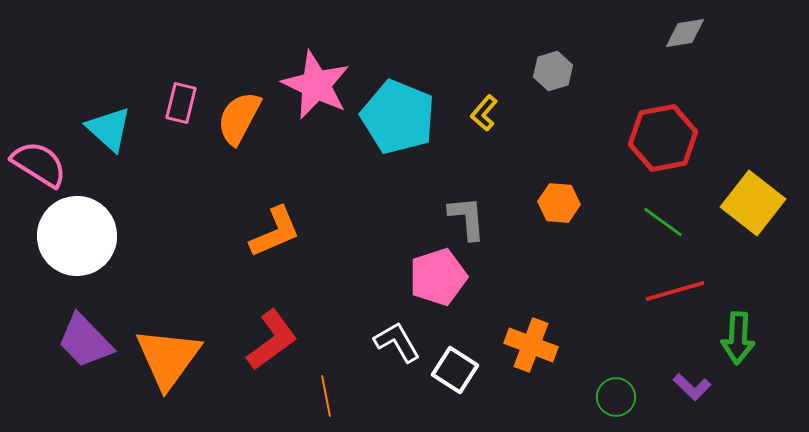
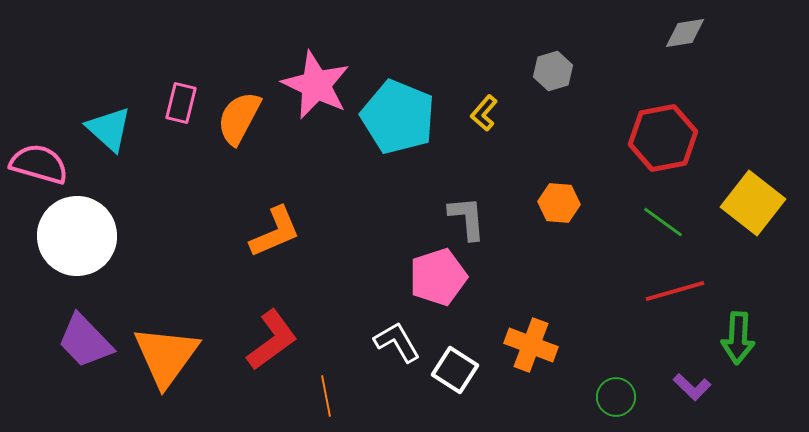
pink semicircle: rotated 16 degrees counterclockwise
orange triangle: moved 2 px left, 2 px up
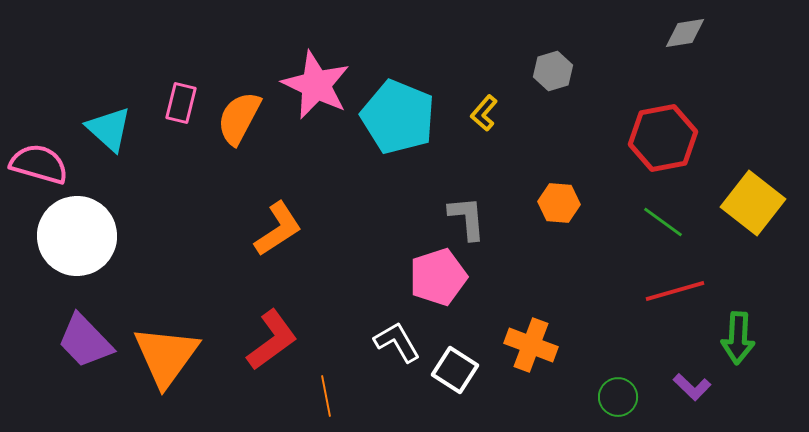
orange L-shape: moved 3 px right, 3 px up; rotated 10 degrees counterclockwise
green circle: moved 2 px right
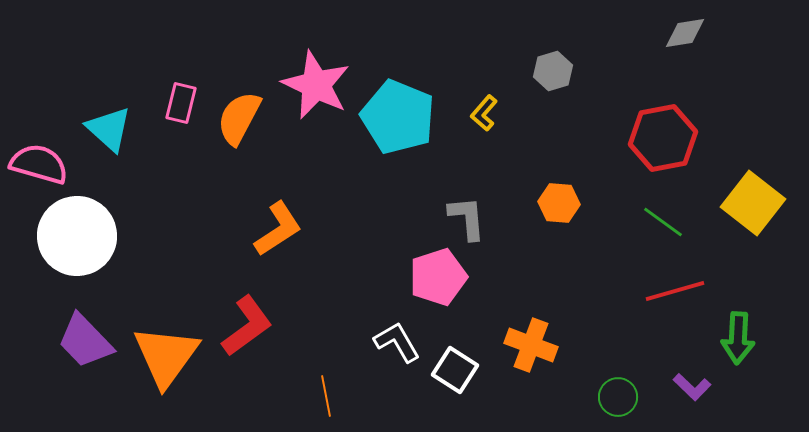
red L-shape: moved 25 px left, 14 px up
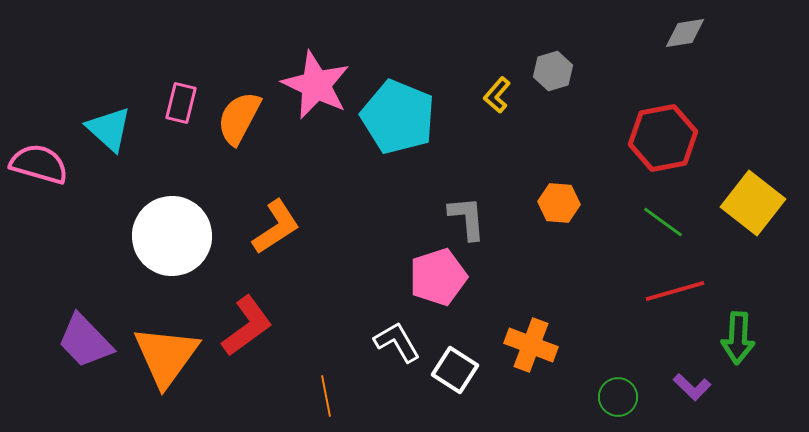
yellow L-shape: moved 13 px right, 18 px up
orange L-shape: moved 2 px left, 2 px up
white circle: moved 95 px right
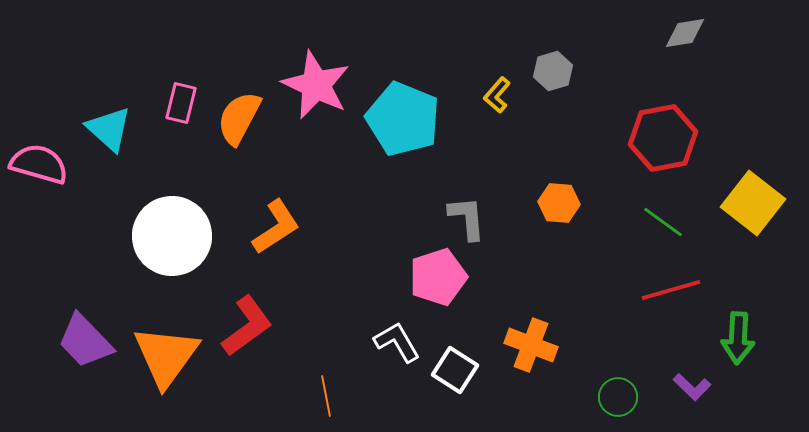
cyan pentagon: moved 5 px right, 2 px down
red line: moved 4 px left, 1 px up
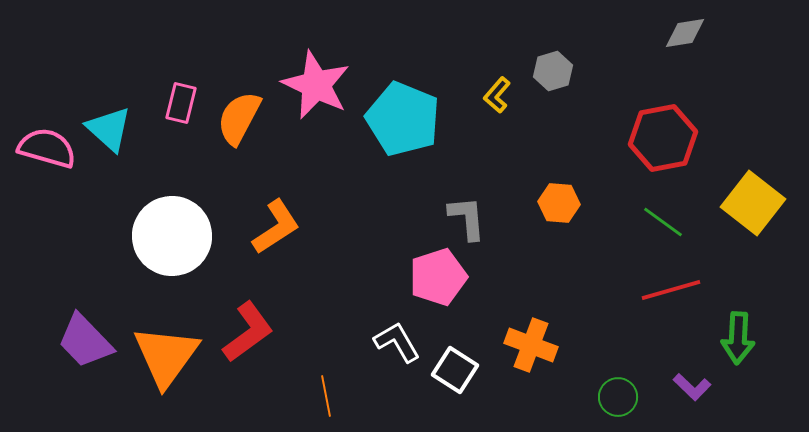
pink semicircle: moved 8 px right, 16 px up
red L-shape: moved 1 px right, 6 px down
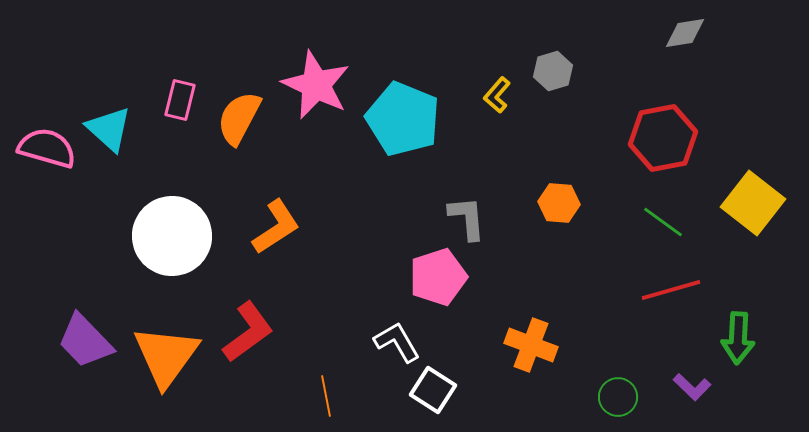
pink rectangle: moved 1 px left, 3 px up
white square: moved 22 px left, 20 px down
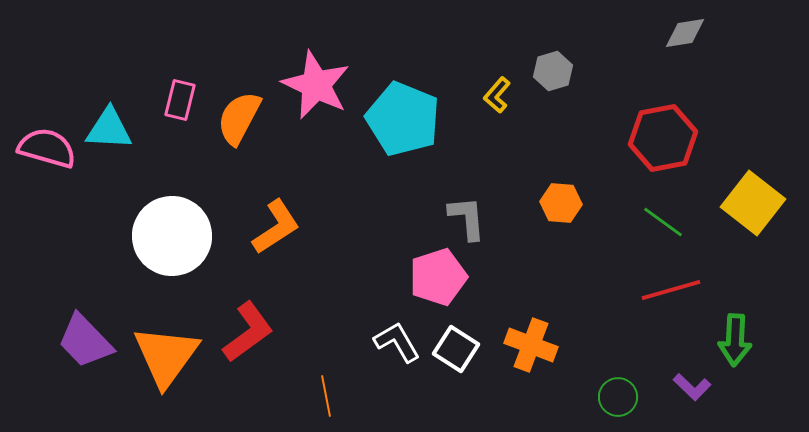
cyan triangle: rotated 39 degrees counterclockwise
orange hexagon: moved 2 px right
green arrow: moved 3 px left, 2 px down
white square: moved 23 px right, 41 px up
